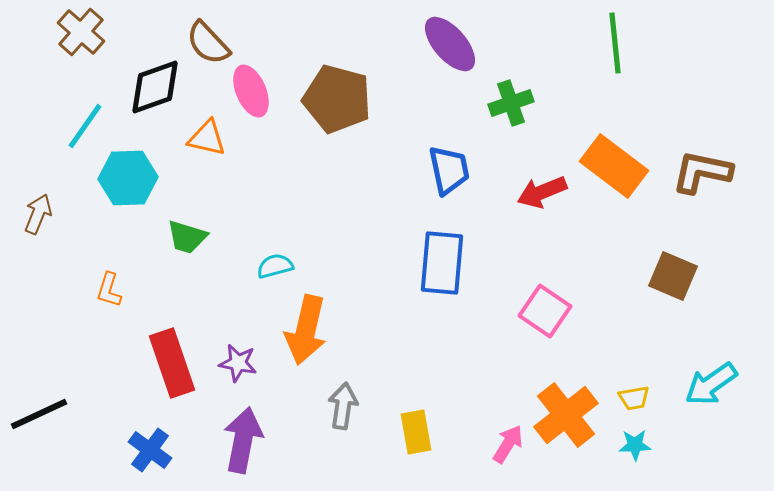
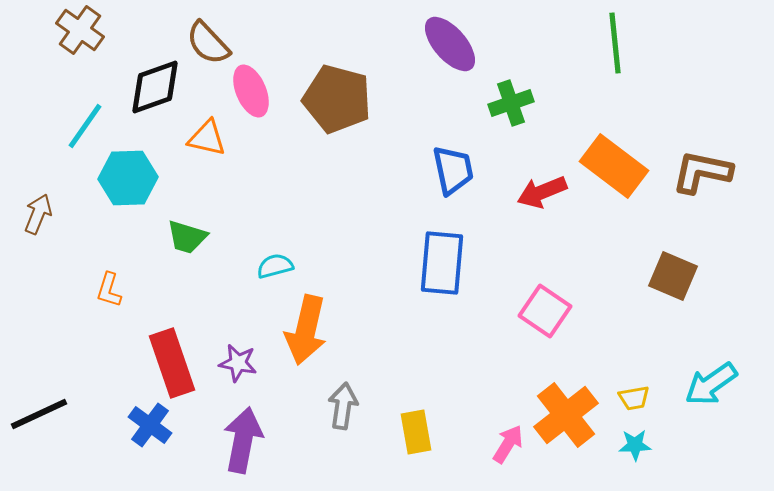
brown cross: moved 1 px left, 2 px up; rotated 6 degrees counterclockwise
blue trapezoid: moved 4 px right
blue cross: moved 25 px up
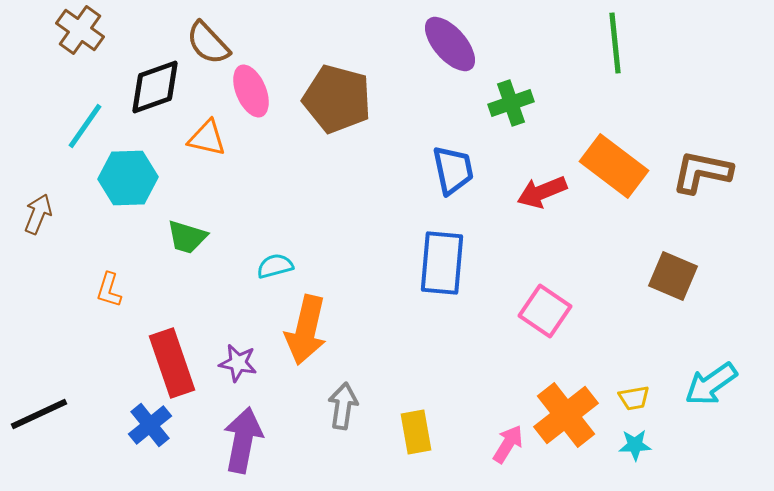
blue cross: rotated 15 degrees clockwise
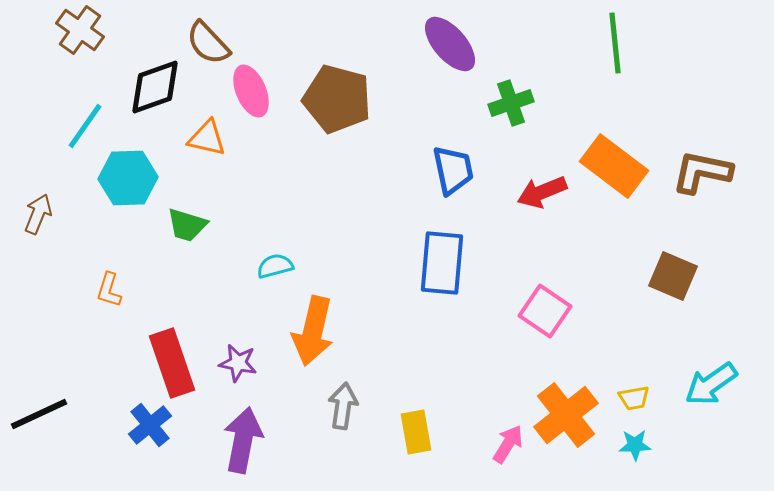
green trapezoid: moved 12 px up
orange arrow: moved 7 px right, 1 px down
